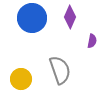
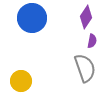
purple diamond: moved 16 px right; rotated 10 degrees clockwise
gray semicircle: moved 25 px right, 2 px up
yellow circle: moved 2 px down
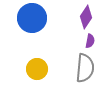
purple semicircle: moved 2 px left
gray semicircle: rotated 24 degrees clockwise
yellow circle: moved 16 px right, 12 px up
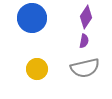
purple semicircle: moved 6 px left
gray semicircle: rotated 72 degrees clockwise
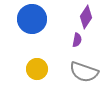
blue circle: moved 1 px down
purple semicircle: moved 7 px left, 1 px up
gray semicircle: moved 1 px left, 4 px down; rotated 32 degrees clockwise
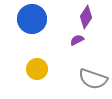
purple semicircle: rotated 128 degrees counterclockwise
gray semicircle: moved 9 px right, 7 px down
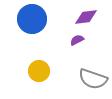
purple diamond: rotated 50 degrees clockwise
yellow circle: moved 2 px right, 2 px down
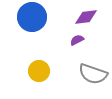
blue circle: moved 2 px up
gray semicircle: moved 5 px up
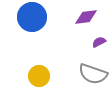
purple semicircle: moved 22 px right, 2 px down
yellow circle: moved 5 px down
